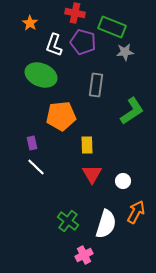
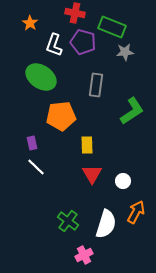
green ellipse: moved 2 px down; rotated 12 degrees clockwise
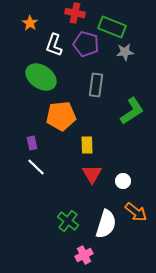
purple pentagon: moved 3 px right, 2 px down
orange arrow: rotated 100 degrees clockwise
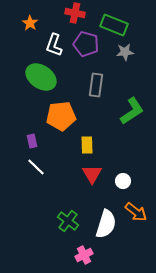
green rectangle: moved 2 px right, 2 px up
purple rectangle: moved 2 px up
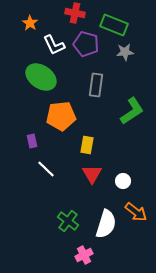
white L-shape: rotated 45 degrees counterclockwise
yellow rectangle: rotated 12 degrees clockwise
white line: moved 10 px right, 2 px down
